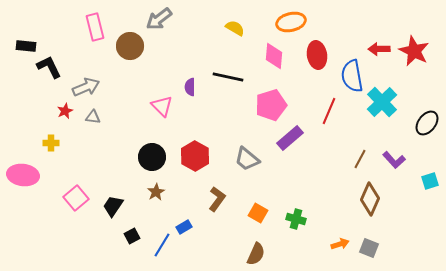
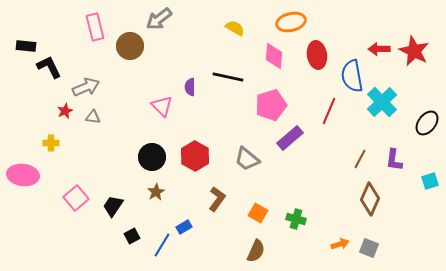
purple L-shape at (394, 160): rotated 50 degrees clockwise
brown semicircle at (256, 254): moved 3 px up
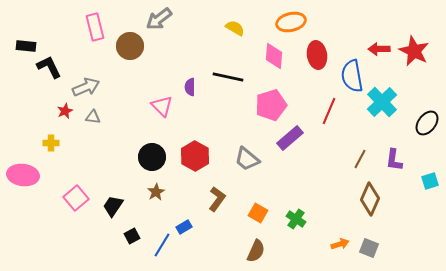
green cross at (296, 219): rotated 18 degrees clockwise
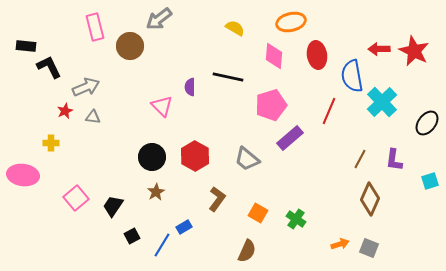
brown semicircle at (256, 251): moved 9 px left
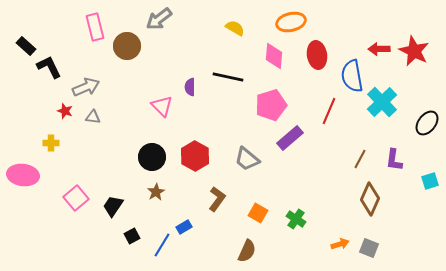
black rectangle at (26, 46): rotated 36 degrees clockwise
brown circle at (130, 46): moved 3 px left
red star at (65, 111): rotated 28 degrees counterclockwise
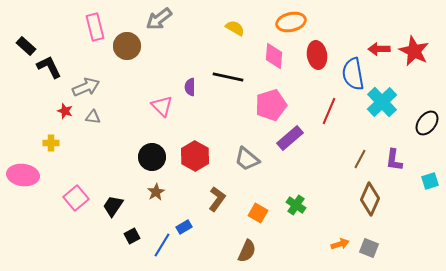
blue semicircle at (352, 76): moved 1 px right, 2 px up
green cross at (296, 219): moved 14 px up
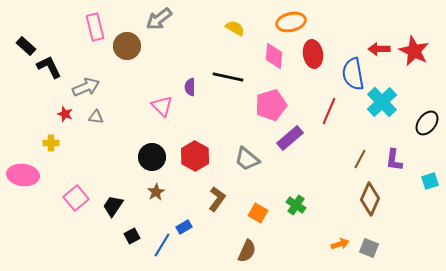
red ellipse at (317, 55): moved 4 px left, 1 px up
red star at (65, 111): moved 3 px down
gray triangle at (93, 117): moved 3 px right
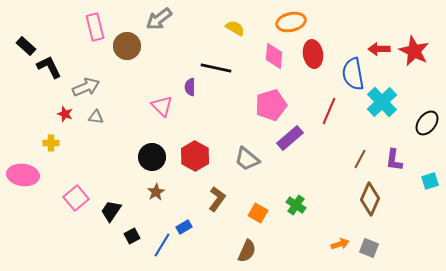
black line at (228, 77): moved 12 px left, 9 px up
black trapezoid at (113, 206): moved 2 px left, 5 px down
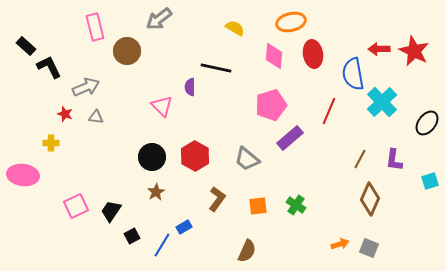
brown circle at (127, 46): moved 5 px down
pink square at (76, 198): moved 8 px down; rotated 15 degrees clockwise
orange square at (258, 213): moved 7 px up; rotated 36 degrees counterclockwise
